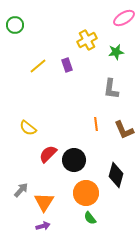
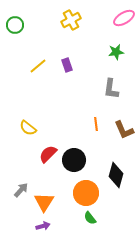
yellow cross: moved 16 px left, 20 px up
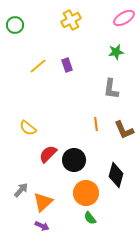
orange triangle: moved 1 px left; rotated 15 degrees clockwise
purple arrow: moved 1 px left; rotated 40 degrees clockwise
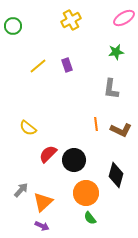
green circle: moved 2 px left, 1 px down
brown L-shape: moved 3 px left; rotated 40 degrees counterclockwise
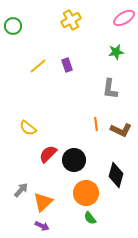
gray L-shape: moved 1 px left
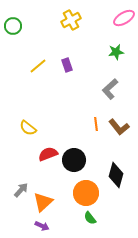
gray L-shape: rotated 40 degrees clockwise
brown L-shape: moved 2 px left, 3 px up; rotated 25 degrees clockwise
red semicircle: rotated 24 degrees clockwise
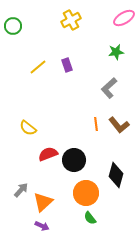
yellow line: moved 1 px down
gray L-shape: moved 1 px left, 1 px up
brown L-shape: moved 2 px up
